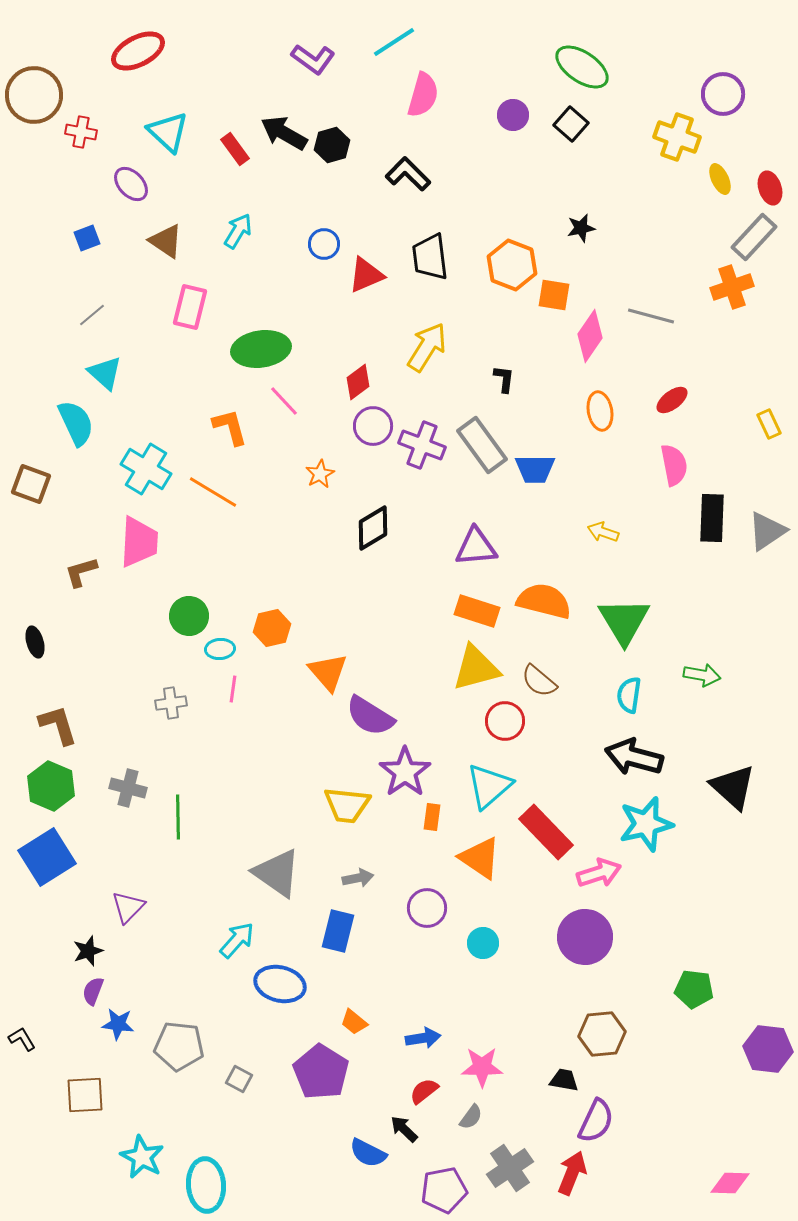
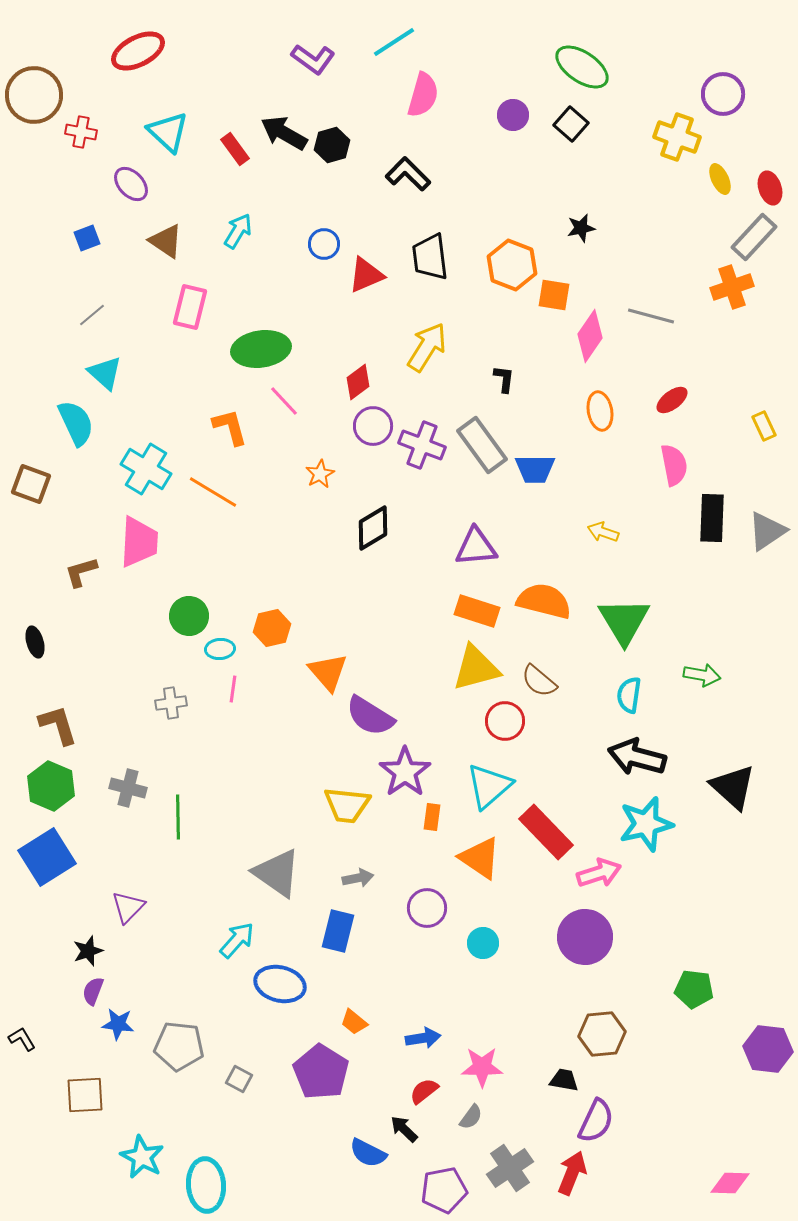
yellow rectangle at (769, 424): moved 5 px left, 2 px down
black arrow at (634, 757): moved 3 px right
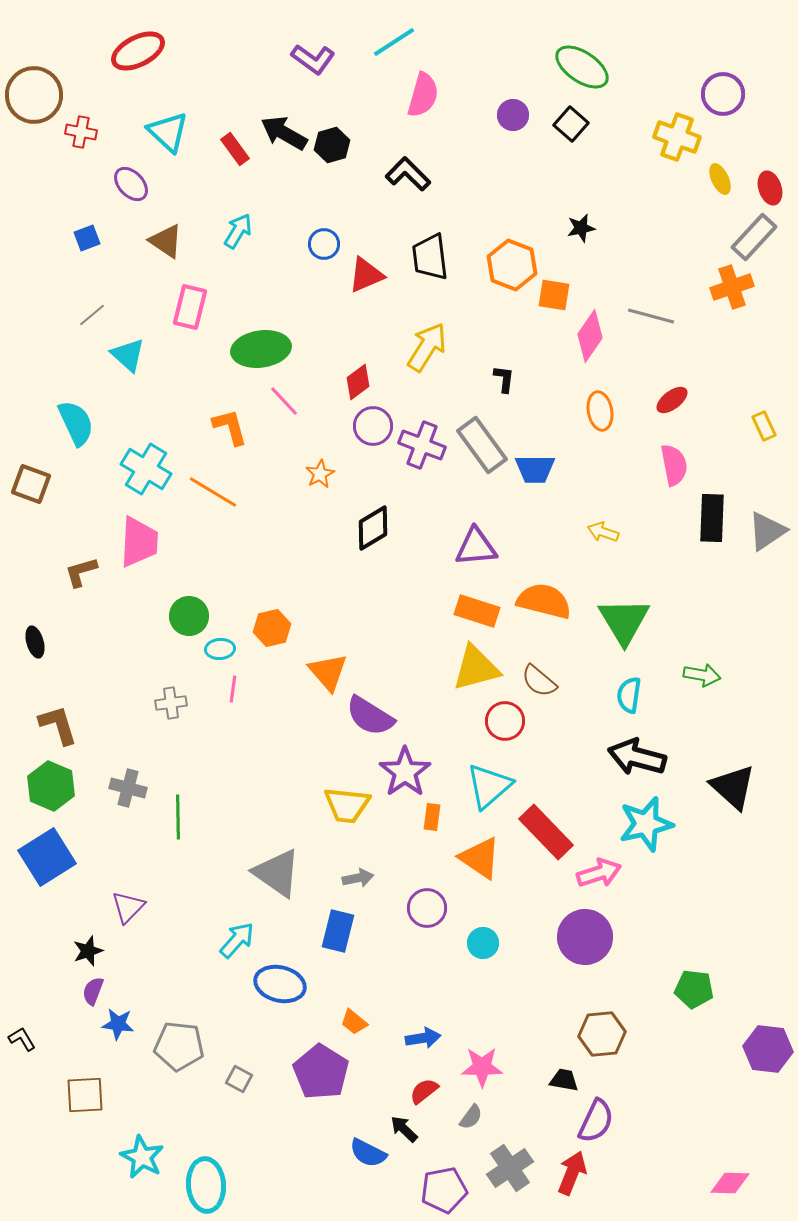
cyan triangle at (105, 373): moved 23 px right, 18 px up
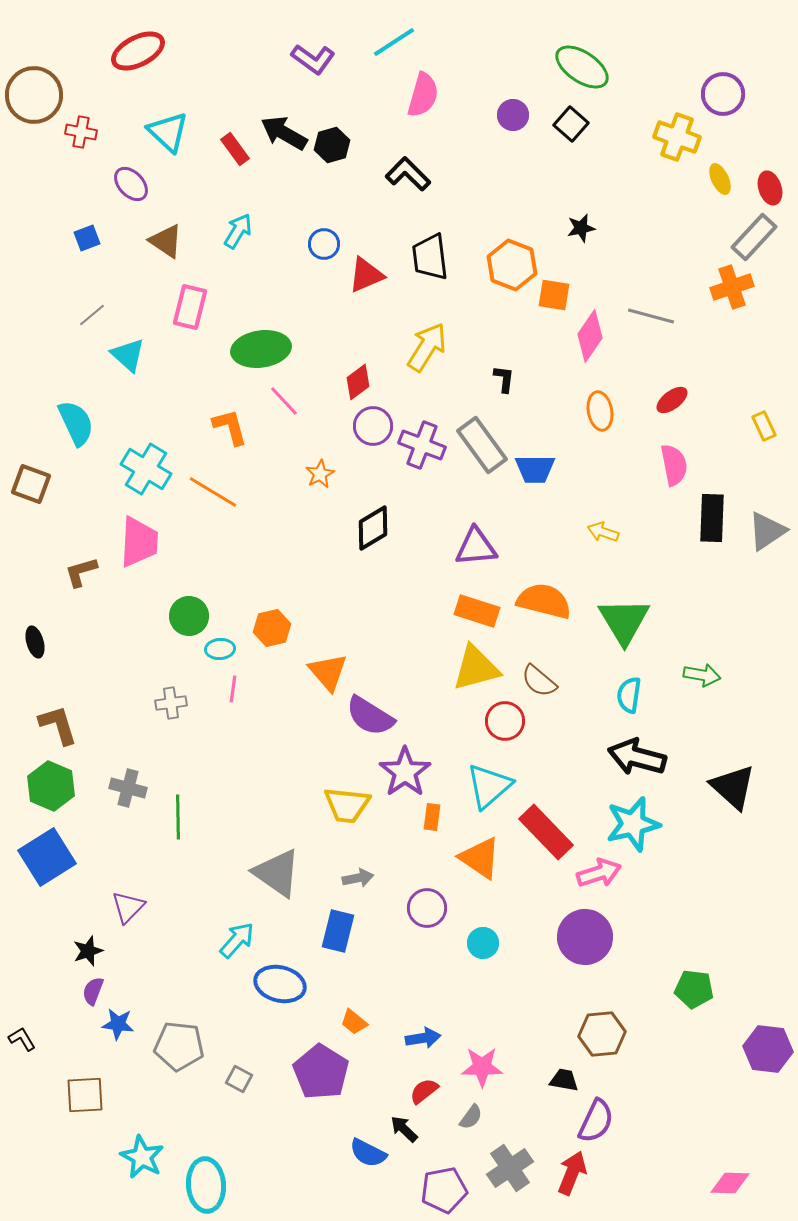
cyan star at (646, 824): moved 13 px left
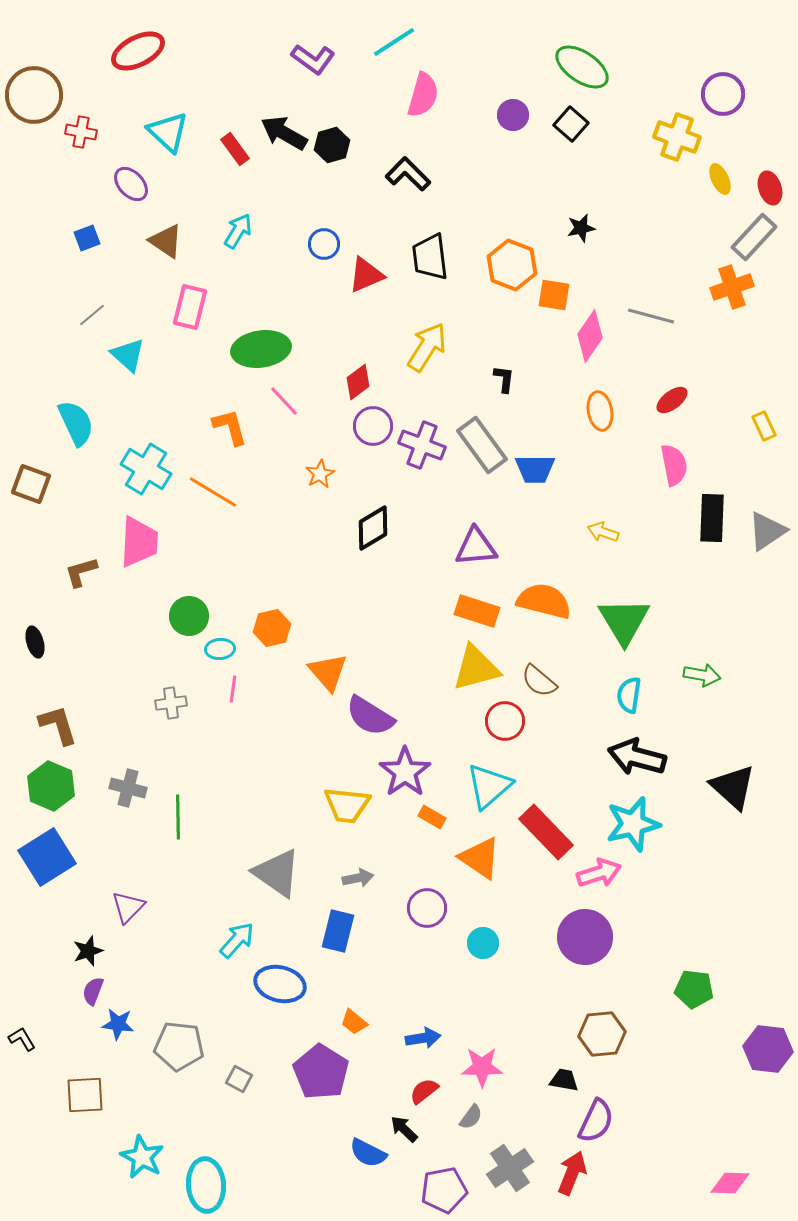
orange rectangle at (432, 817): rotated 68 degrees counterclockwise
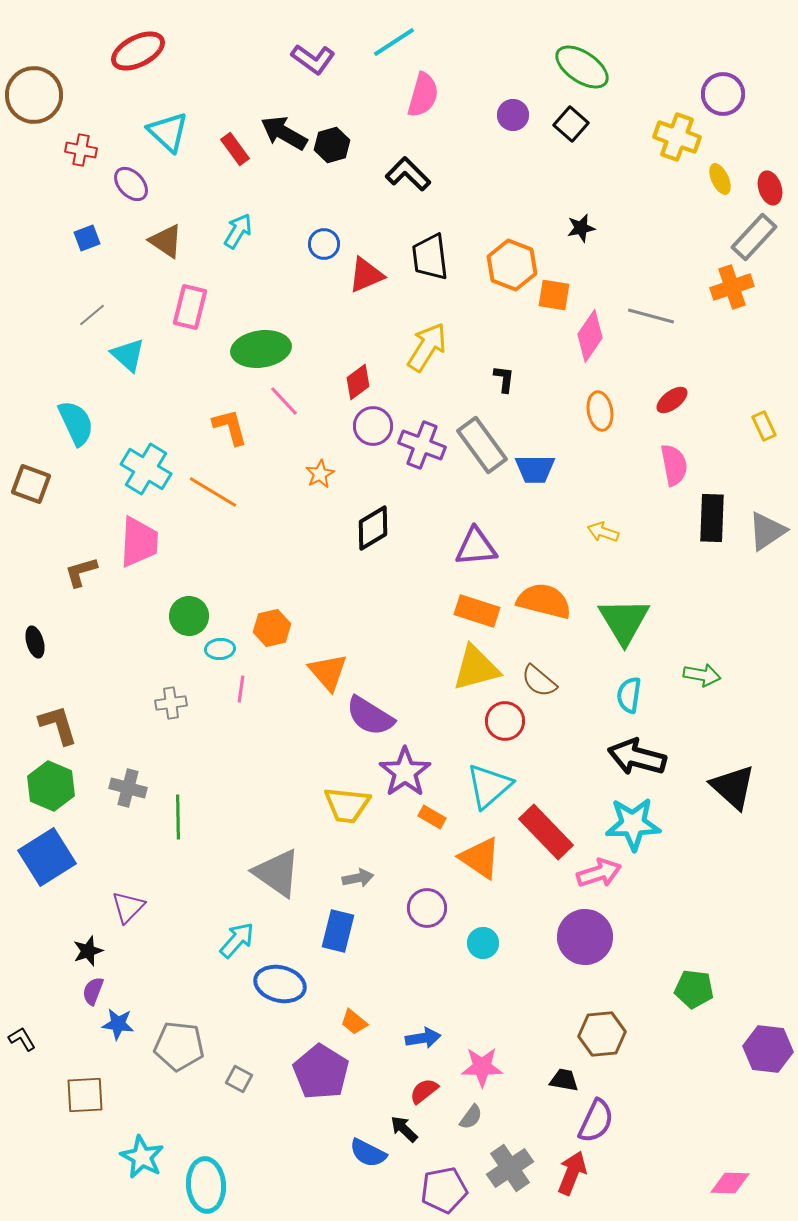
red cross at (81, 132): moved 18 px down
pink line at (233, 689): moved 8 px right
cyan star at (633, 824): rotated 12 degrees clockwise
